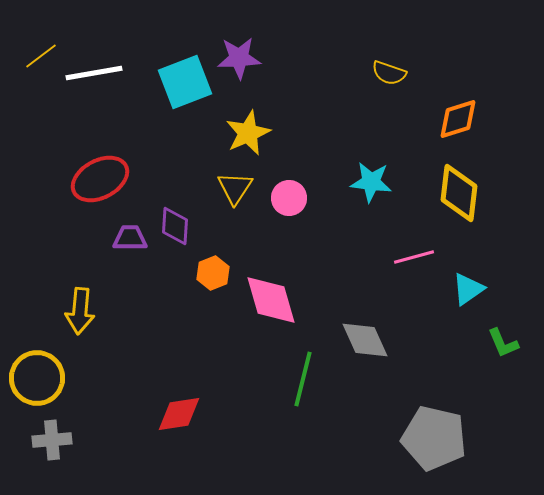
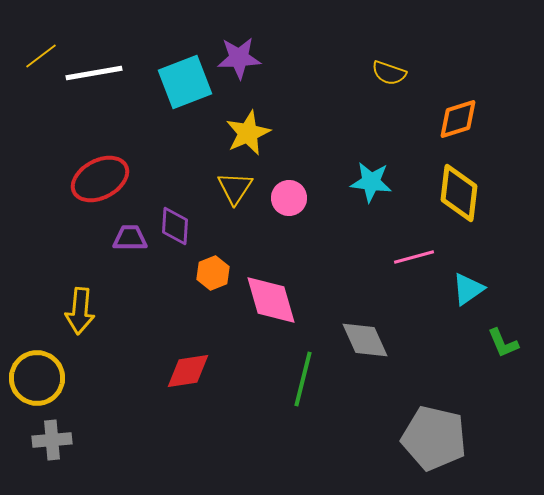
red diamond: moved 9 px right, 43 px up
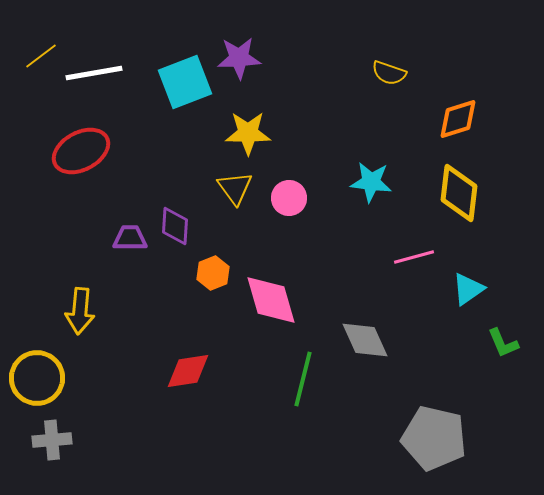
yellow star: rotated 24 degrees clockwise
red ellipse: moved 19 px left, 28 px up
yellow triangle: rotated 9 degrees counterclockwise
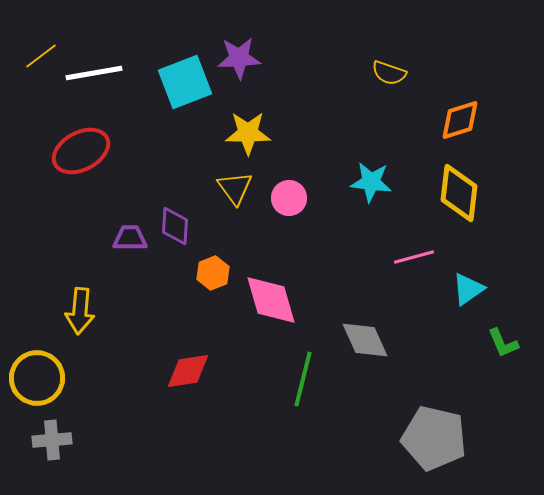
orange diamond: moved 2 px right, 1 px down
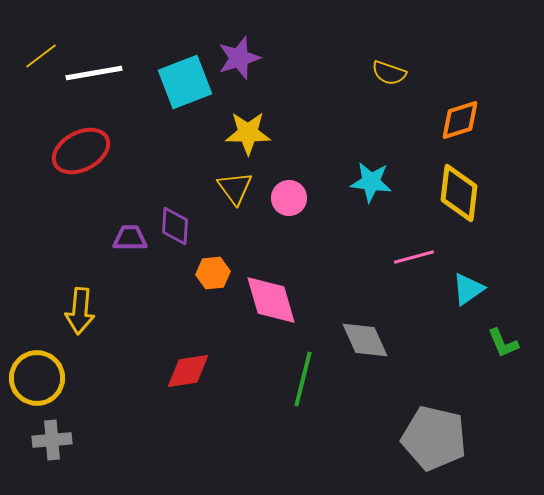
purple star: rotated 15 degrees counterclockwise
orange hexagon: rotated 16 degrees clockwise
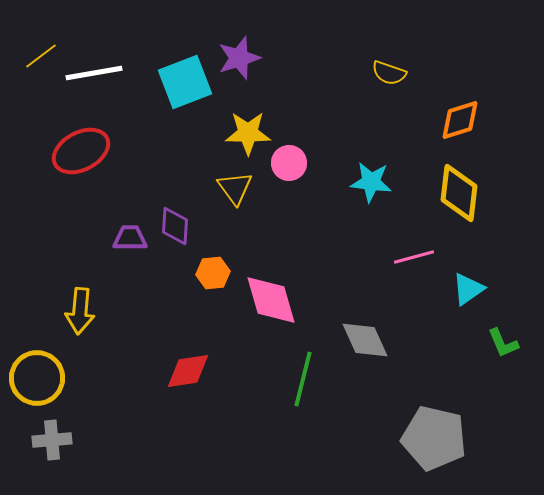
pink circle: moved 35 px up
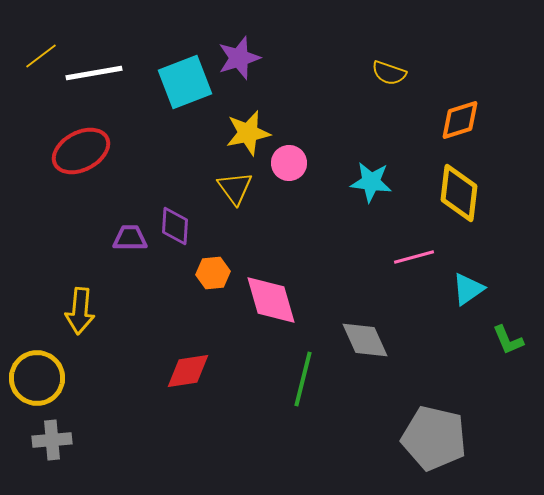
yellow star: rotated 12 degrees counterclockwise
green L-shape: moved 5 px right, 3 px up
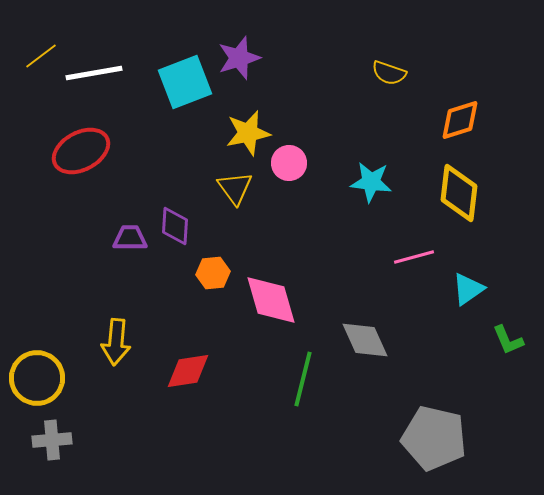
yellow arrow: moved 36 px right, 31 px down
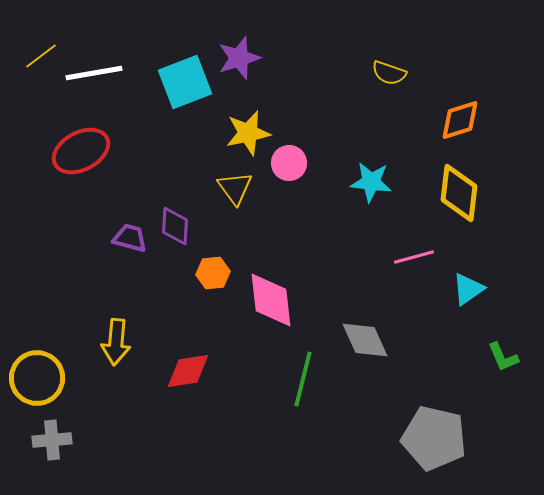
purple trapezoid: rotated 15 degrees clockwise
pink diamond: rotated 10 degrees clockwise
green L-shape: moved 5 px left, 17 px down
